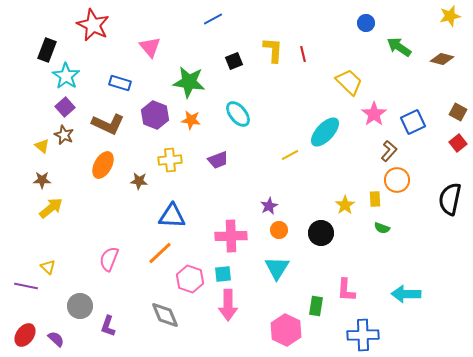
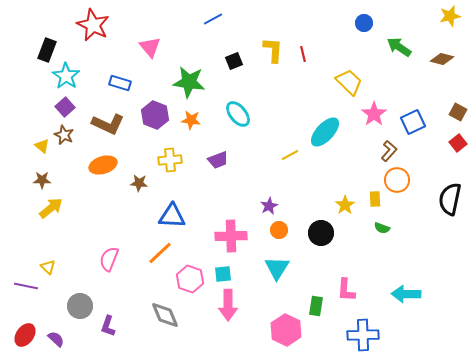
blue circle at (366, 23): moved 2 px left
orange ellipse at (103, 165): rotated 44 degrees clockwise
brown star at (139, 181): moved 2 px down
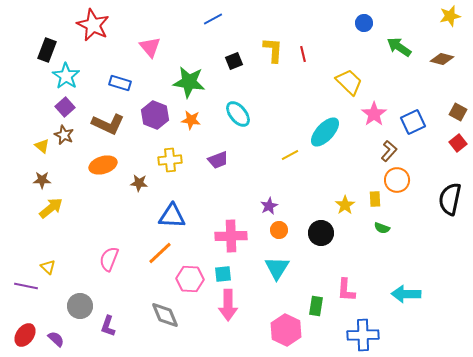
pink hexagon at (190, 279): rotated 16 degrees counterclockwise
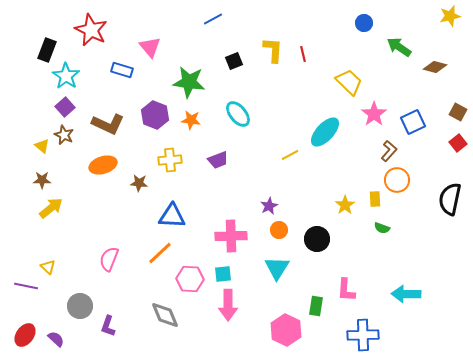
red star at (93, 25): moved 2 px left, 5 px down
brown diamond at (442, 59): moved 7 px left, 8 px down
blue rectangle at (120, 83): moved 2 px right, 13 px up
black circle at (321, 233): moved 4 px left, 6 px down
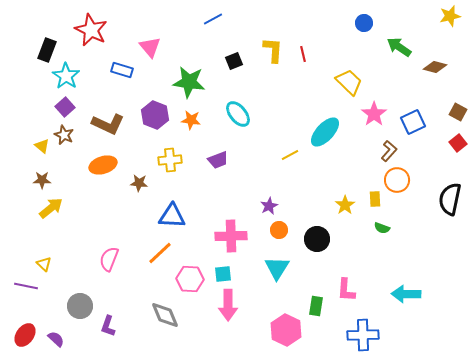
yellow triangle at (48, 267): moved 4 px left, 3 px up
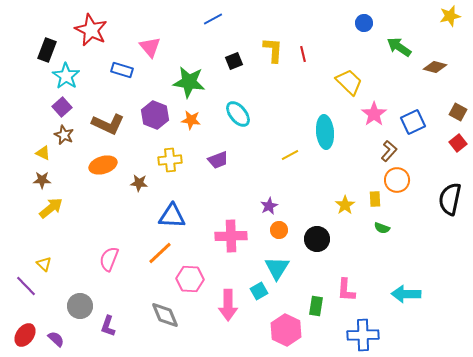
purple square at (65, 107): moved 3 px left
cyan ellipse at (325, 132): rotated 48 degrees counterclockwise
yellow triangle at (42, 146): moved 1 px right, 7 px down; rotated 14 degrees counterclockwise
cyan square at (223, 274): moved 36 px right, 17 px down; rotated 24 degrees counterclockwise
purple line at (26, 286): rotated 35 degrees clockwise
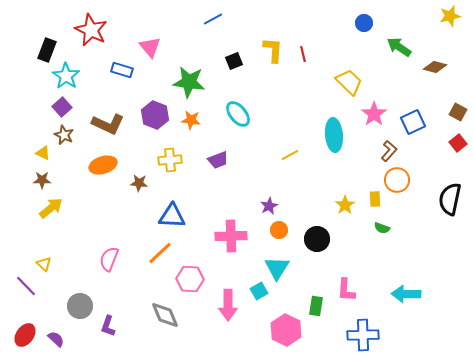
cyan ellipse at (325, 132): moved 9 px right, 3 px down
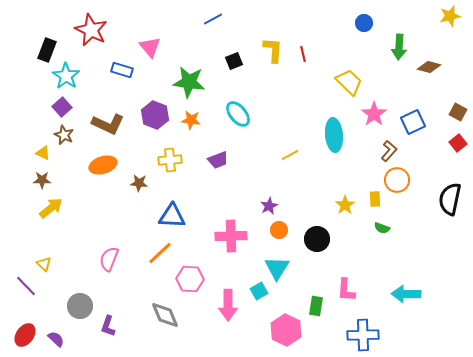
green arrow at (399, 47): rotated 120 degrees counterclockwise
brown diamond at (435, 67): moved 6 px left
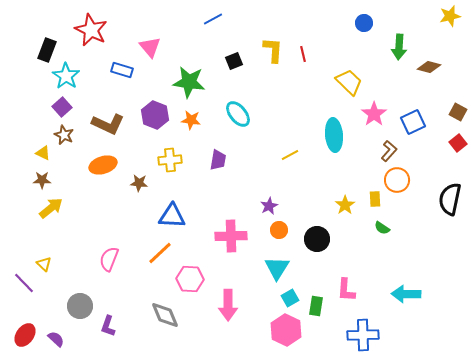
purple trapezoid at (218, 160): rotated 60 degrees counterclockwise
green semicircle at (382, 228): rotated 14 degrees clockwise
purple line at (26, 286): moved 2 px left, 3 px up
cyan square at (259, 291): moved 31 px right, 7 px down
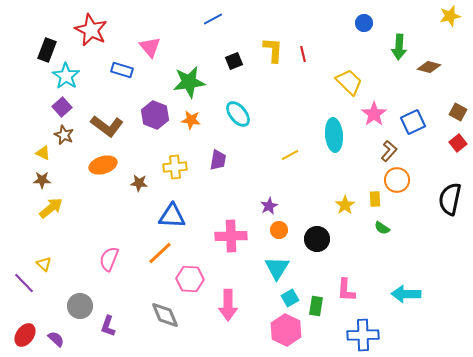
green star at (189, 82): rotated 16 degrees counterclockwise
brown L-shape at (108, 124): moved 1 px left, 2 px down; rotated 12 degrees clockwise
yellow cross at (170, 160): moved 5 px right, 7 px down
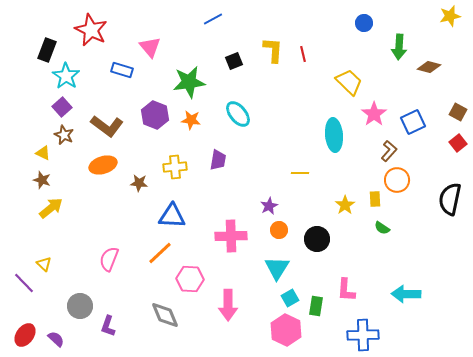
yellow line at (290, 155): moved 10 px right, 18 px down; rotated 30 degrees clockwise
brown star at (42, 180): rotated 18 degrees clockwise
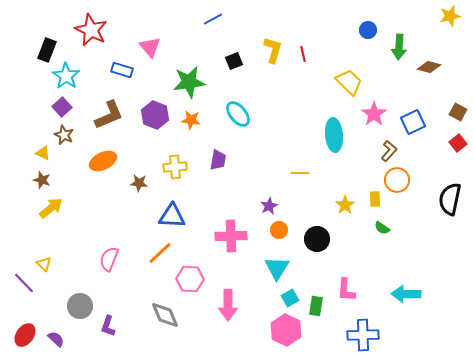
blue circle at (364, 23): moved 4 px right, 7 px down
yellow L-shape at (273, 50): rotated 12 degrees clockwise
brown L-shape at (107, 126): moved 2 px right, 11 px up; rotated 60 degrees counterclockwise
orange ellipse at (103, 165): moved 4 px up; rotated 8 degrees counterclockwise
